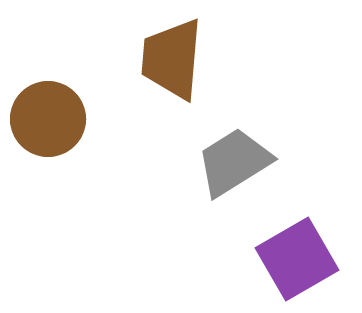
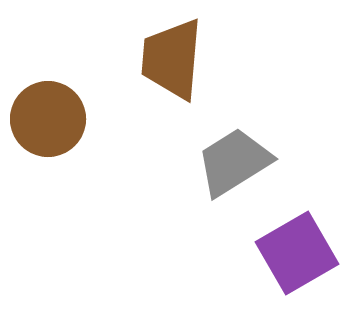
purple square: moved 6 px up
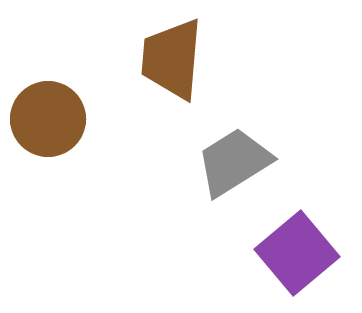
purple square: rotated 10 degrees counterclockwise
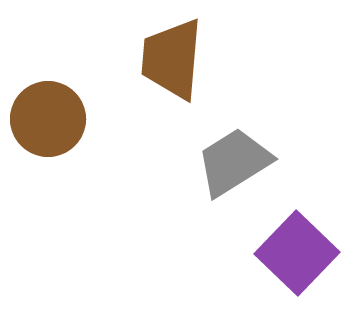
purple square: rotated 6 degrees counterclockwise
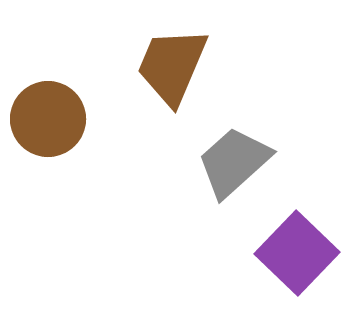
brown trapezoid: moved 7 px down; rotated 18 degrees clockwise
gray trapezoid: rotated 10 degrees counterclockwise
